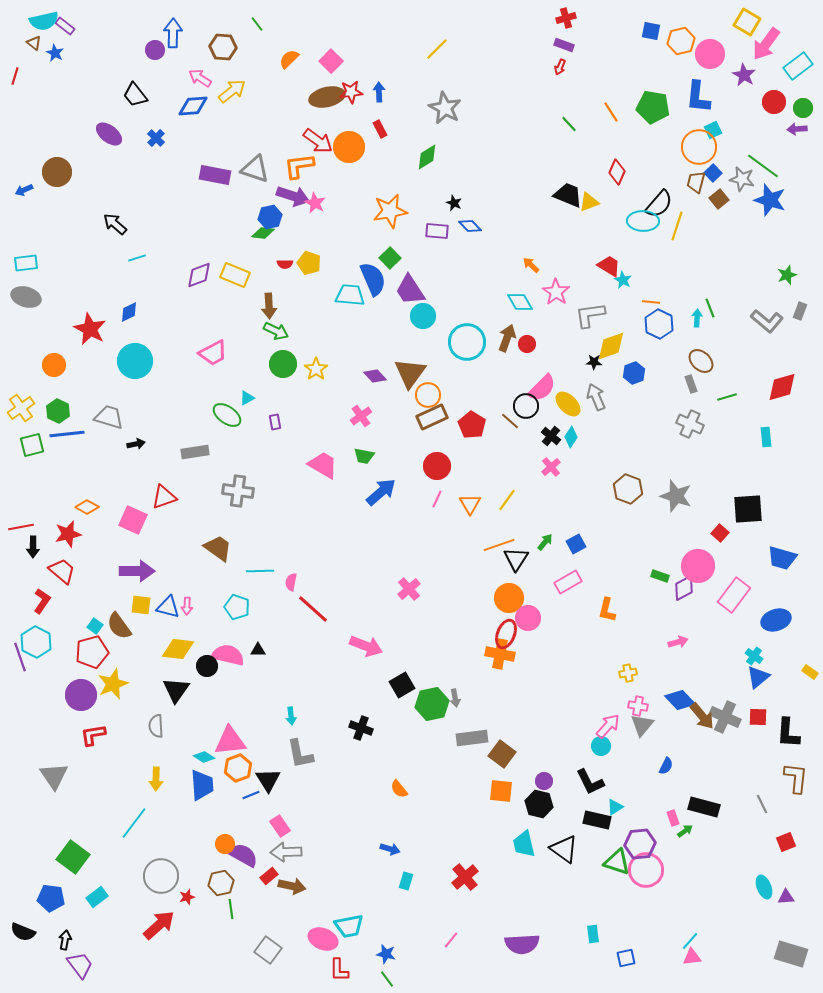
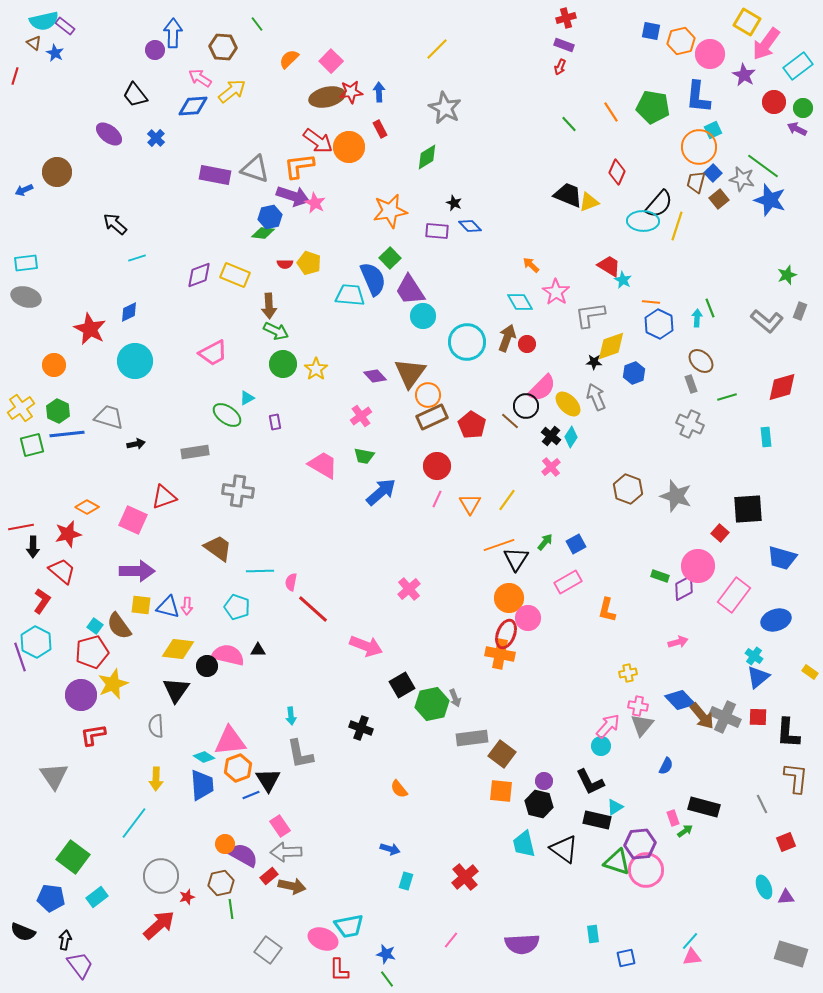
purple arrow at (797, 129): rotated 30 degrees clockwise
gray arrow at (455, 698): rotated 12 degrees counterclockwise
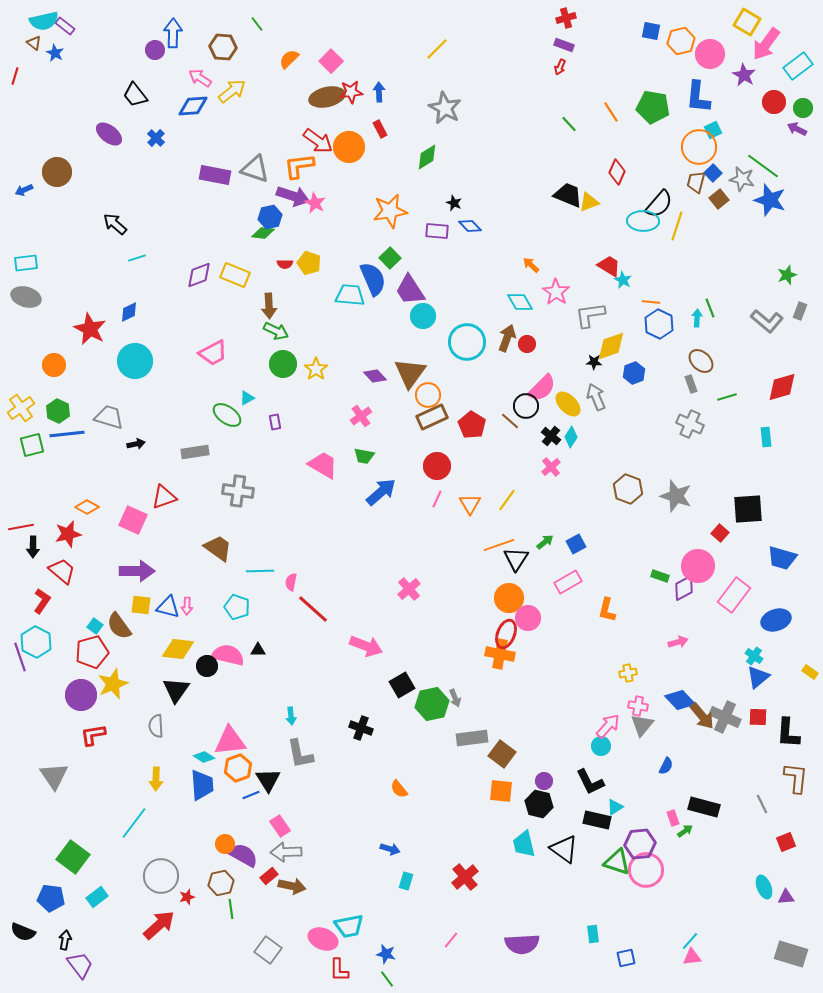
green arrow at (545, 542): rotated 12 degrees clockwise
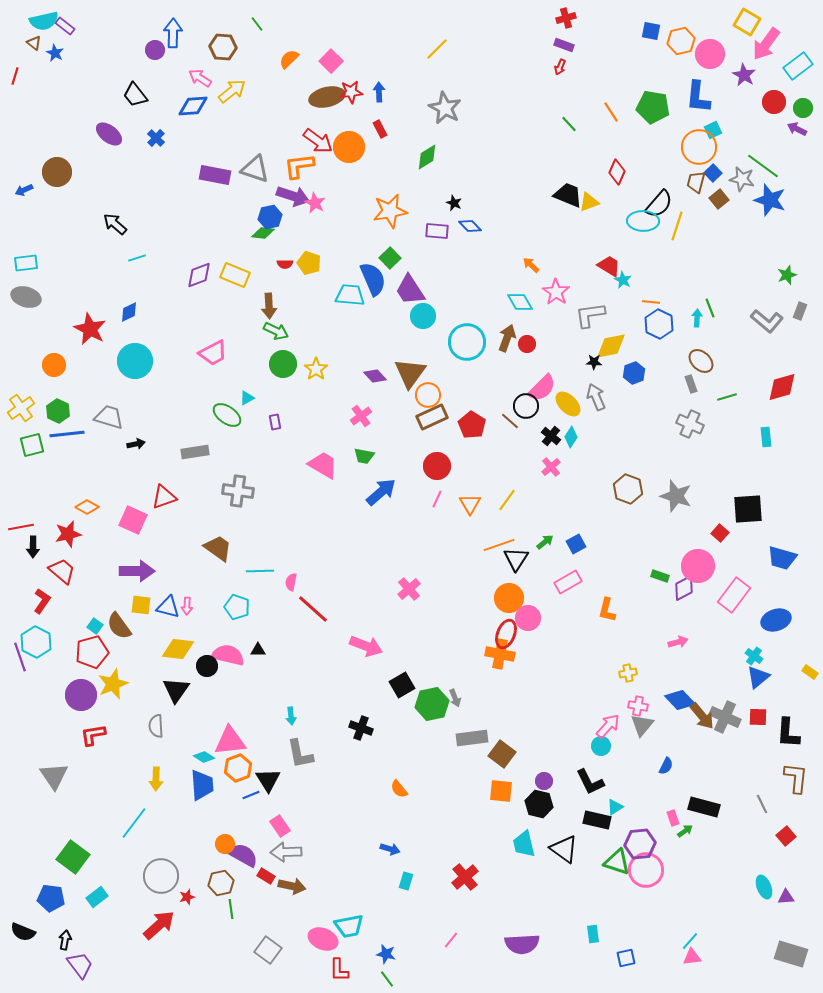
yellow diamond at (611, 346): rotated 8 degrees clockwise
red square at (786, 842): moved 6 px up; rotated 18 degrees counterclockwise
red rectangle at (269, 876): moved 3 px left; rotated 72 degrees clockwise
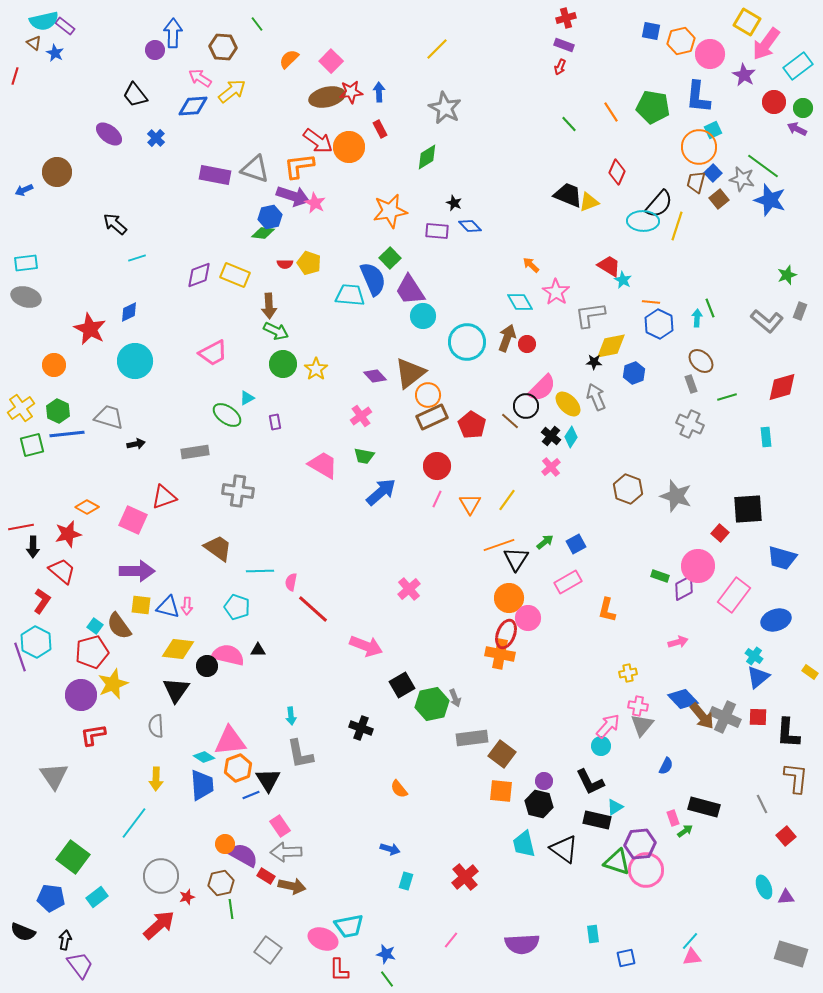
brown triangle at (410, 373): rotated 16 degrees clockwise
blue diamond at (680, 700): moved 3 px right, 1 px up
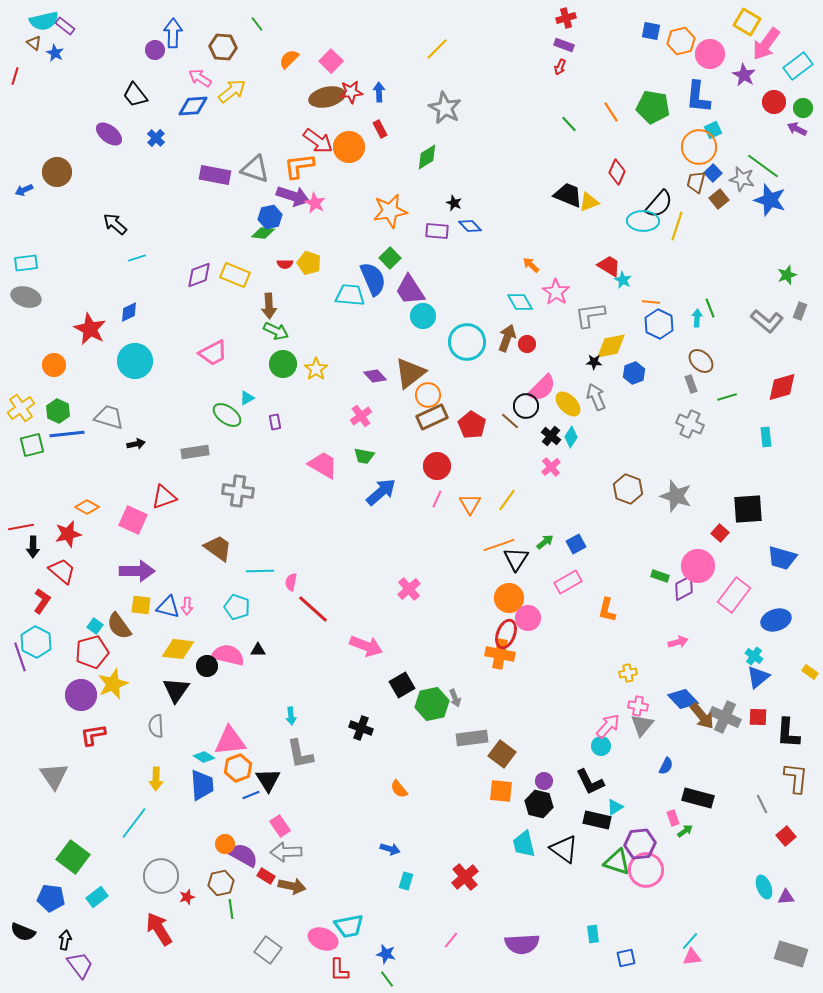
black rectangle at (704, 807): moved 6 px left, 9 px up
red arrow at (159, 925): moved 4 px down; rotated 80 degrees counterclockwise
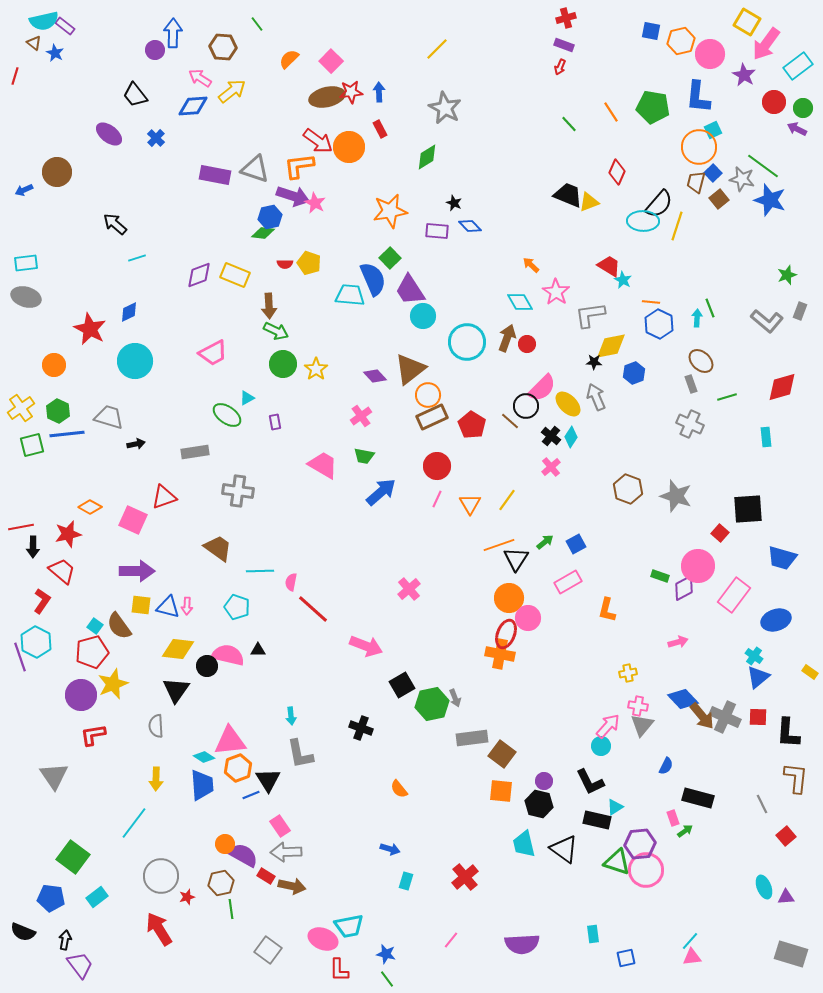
brown triangle at (410, 373): moved 4 px up
orange diamond at (87, 507): moved 3 px right
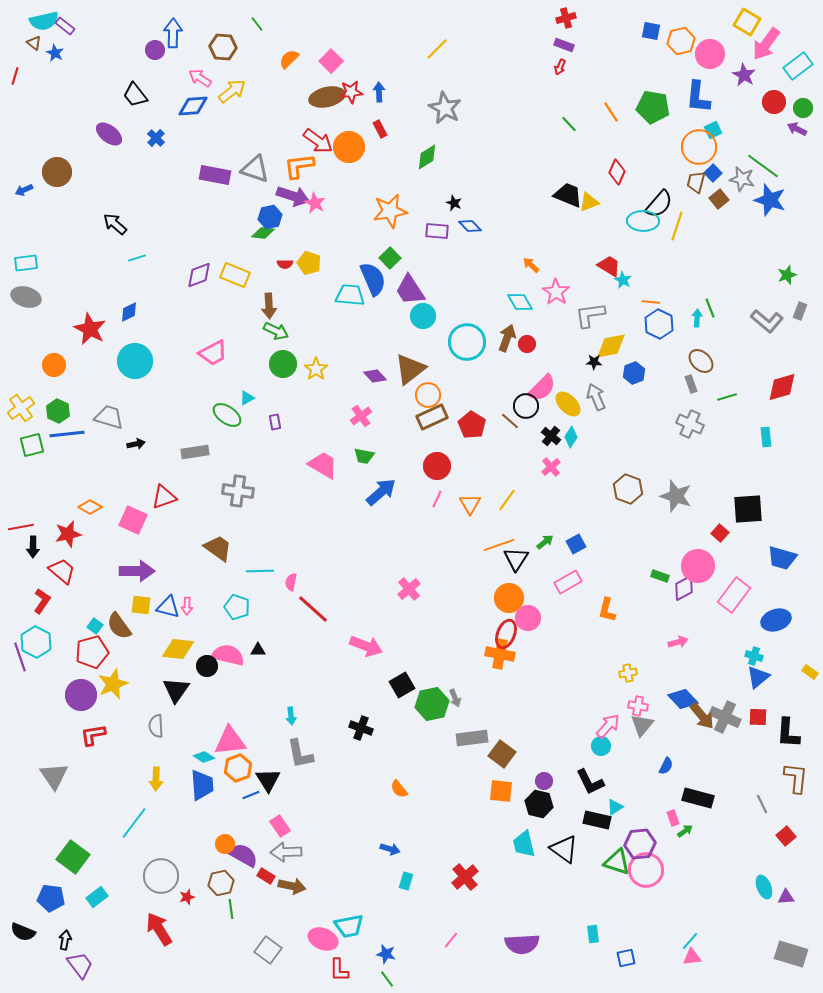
cyan cross at (754, 656): rotated 18 degrees counterclockwise
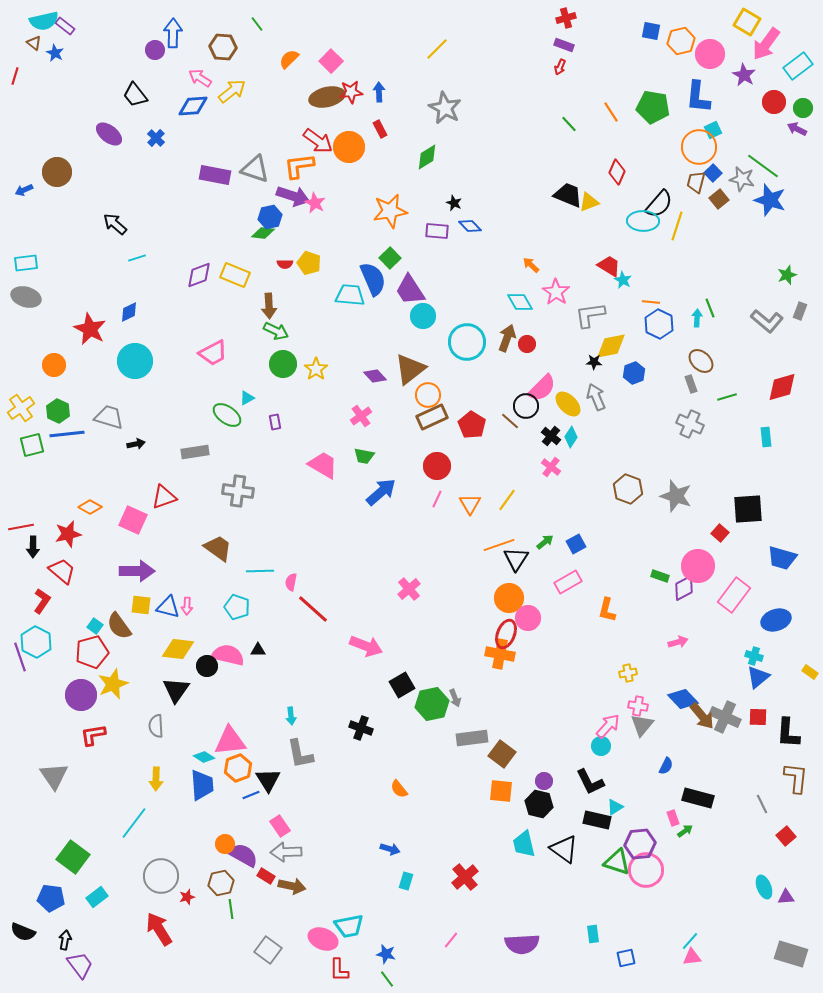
pink cross at (551, 467): rotated 12 degrees counterclockwise
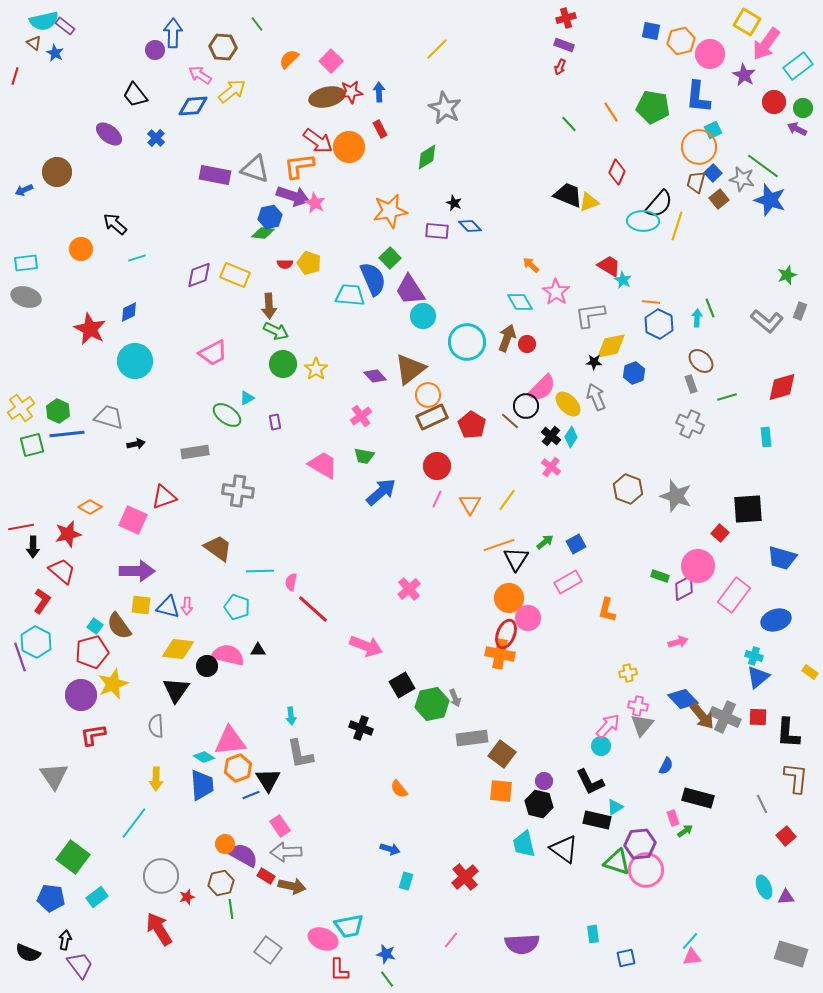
pink arrow at (200, 78): moved 3 px up
orange circle at (54, 365): moved 27 px right, 116 px up
black semicircle at (23, 932): moved 5 px right, 21 px down
